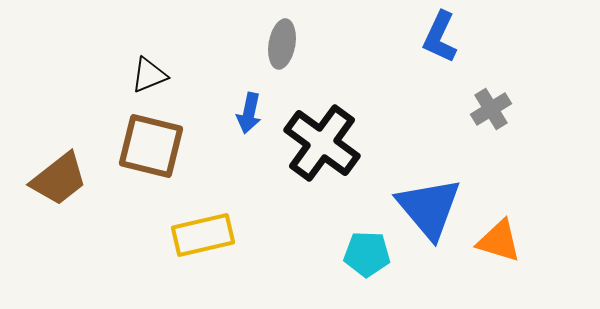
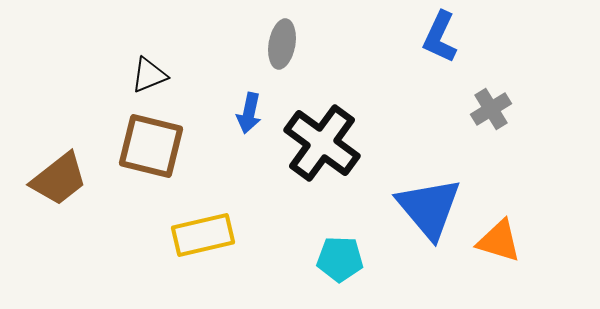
cyan pentagon: moved 27 px left, 5 px down
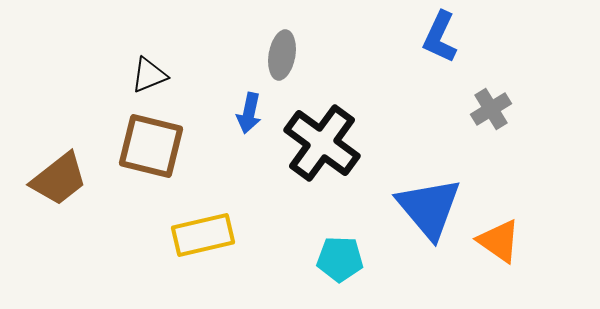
gray ellipse: moved 11 px down
orange triangle: rotated 18 degrees clockwise
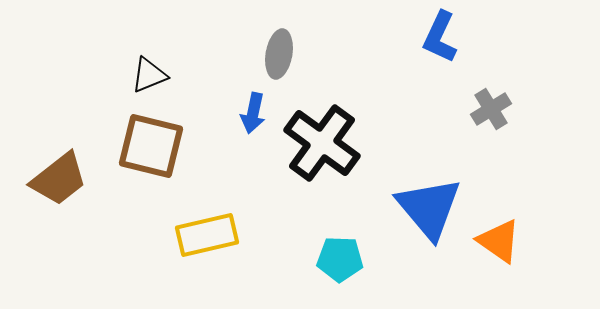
gray ellipse: moved 3 px left, 1 px up
blue arrow: moved 4 px right
yellow rectangle: moved 4 px right
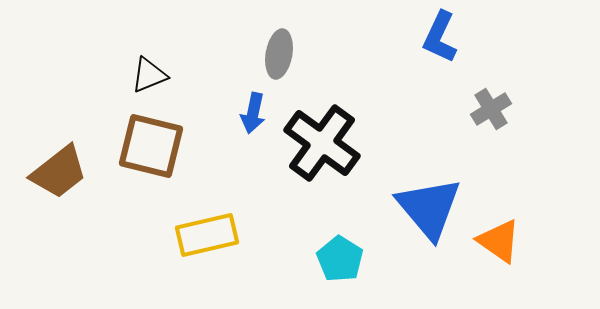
brown trapezoid: moved 7 px up
cyan pentagon: rotated 30 degrees clockwise
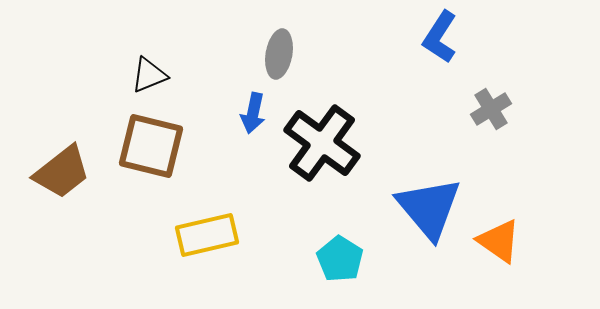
blue L-shape: rotated 8 degrees clockwise
brown trapezoid: moved 3 px right
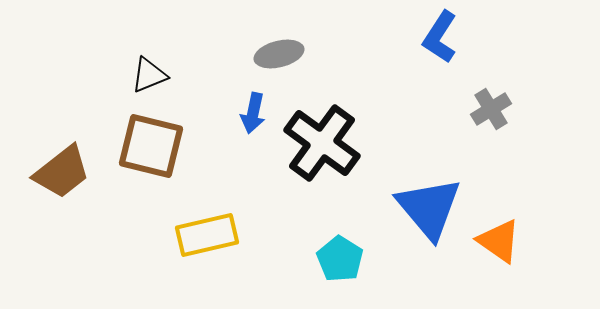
gray ellipse: rotated 66 degrees clockwise
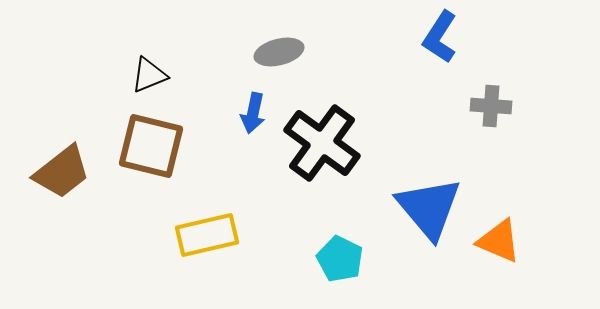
gray ellipse: moved 2 px up
gray cross: moved 3 px up; rotated 36 degrees clockwise
orange triangle: rotated 12 degrees counterclockwise
cyan pentagon: rotated 6 degrees counterclockwise
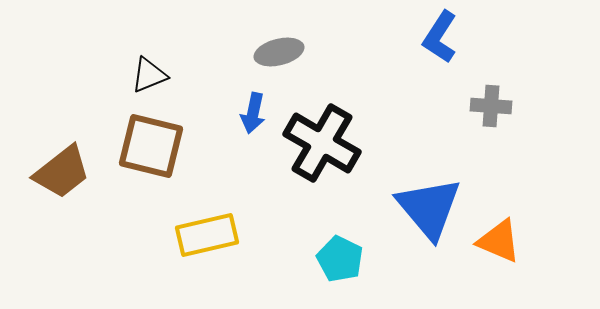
black cross: rotated 6 degrees counterclockwise
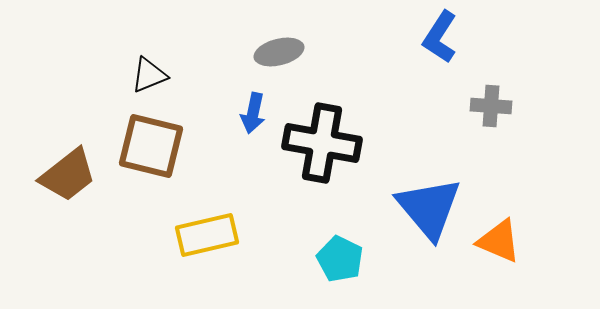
black cross: rotated 20 degrees counterclockwise
brown trapezoid: moved 6 px right, 3 px down
